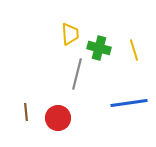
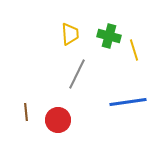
green cross: moved 10 px right, 12 px up
gray line: rotated 12 degrees clockwise
blue line: moved 1 px left, 1 px up
red circle: moved 2 px down
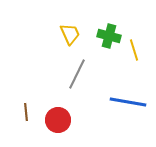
yellow trapezoid: rotated 20 degrees counterclockwise
blue line: rotated 18 degrees clockwise
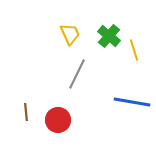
green cross: rotated 25 degrees clockwise
blue line: moved 4 px right
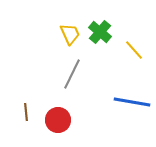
green cross: moved 9 px left, 4 px up
yellow line: rotated 25 degrees counterclockwise
gray line: moved 5 px left
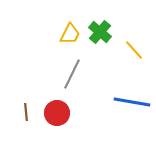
yellow trapezoid: rotated 50 degrees clockwise
red circle: moved 1 px left, 7 px up
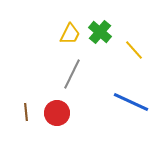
blue line: moved 1 px left; rotated 15 degrees clockwise
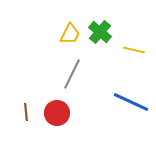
yellow line: rotated 35 degrees counterclockwise
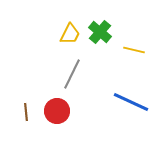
red circle: moved 2 px up
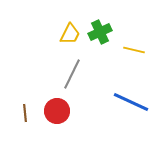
green cross: rotated 25 degrees clockwise
brown line: moved 1 px left, 1 px down
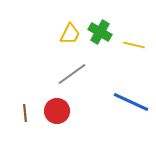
green cross: rotated 35 degrees counterclockwise
yellow line: moved 5 px up
gray line: rotated 28 degrees clockwise
